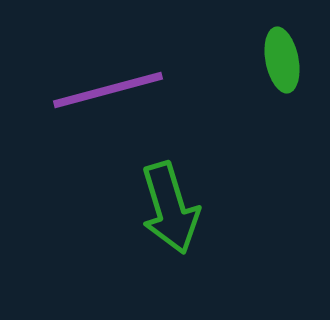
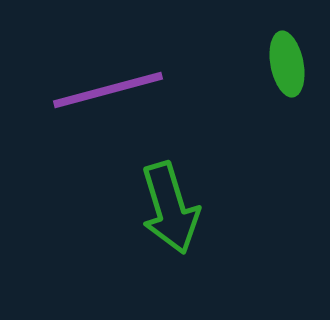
green ellipse: moved 5 px right, 4 px down
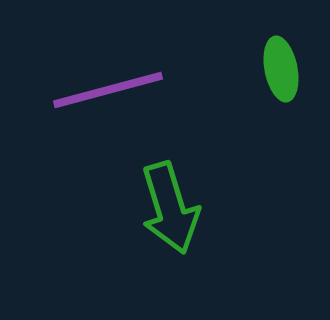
green ellipse: moved 6 px left, 5 px down
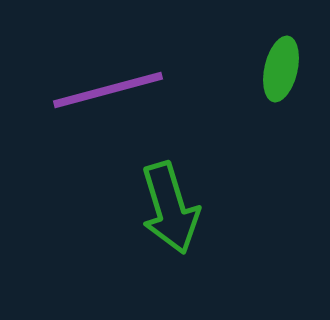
green ellipse: rotated 24 degrees clockwise
